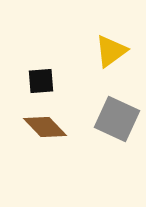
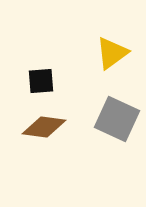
yellow triangle: moved 1 px right, 2 px down
brown diamond: moved 1 px left; rotated 39 degrees counterclockwise
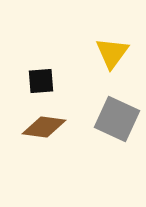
yellow triangle: rotated 18 degrees counterclockwise
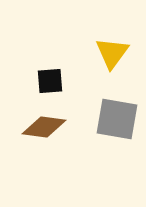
black square: moved 9 px right
gray square: rotated 15 degrees counterclockwise
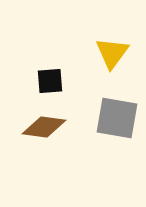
gray square: moved 1 px up
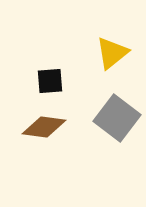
yellow triangle: rotated 15 degrees clockwise
gray square: rotated 27 degrees clockwise
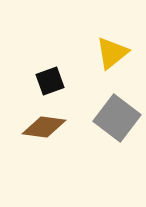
black square: rotated 16 degrees counterclockwise
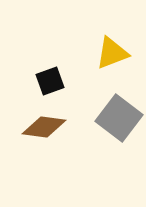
yellow triangle: rotated 18 degrees clockwise
gray square: moved 2 px right
